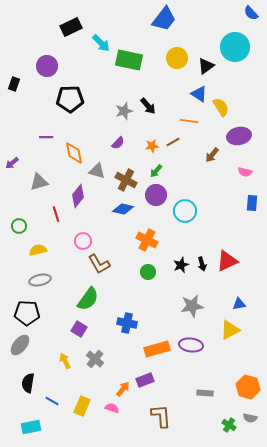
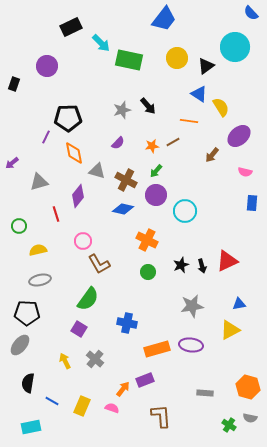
black pentagon at (70, 99): moved 2 px left, 19 px down
gray star at (124, 111): moved 2 px left, 1 px up
purple ellipse at (239, 136): rotated 30 degrees counterclockwise
purple line at (46, 137): rotated 64 degrees counterclockwise
black arrow at (202, 264): moved 2 px down
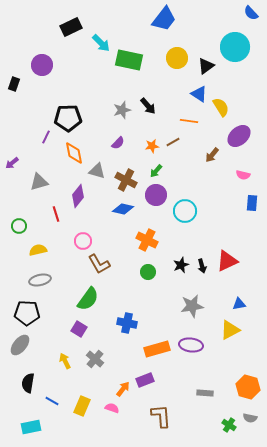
purple circle at (47, 66): moved 5 px left, 1 px up
pink semicircle at (245, 172): moved 2 px left, 3 px down
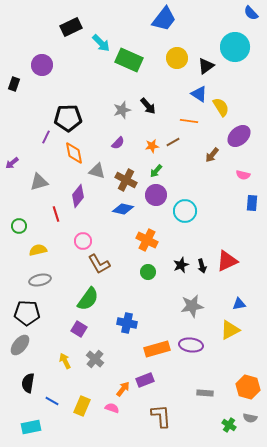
green rectangle at (129, 60): rotated 12 degrees clockwise
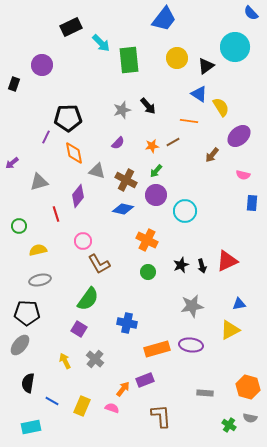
green rectangle at (129, 60): rotated 60 degrees clockwise
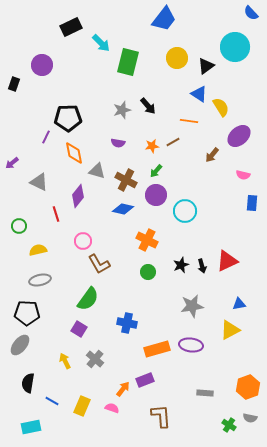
green rectangle at (129, 60): moved 1 px left, 2 px down; rotated 20 degrees clockwise
purple semicircle at (118, 143): rotated 56 degrees clockwise
gray triangle at (39, 182): rotated 42 degrees clockwise
orange hexagon at (248, 387): rotated 25 degrees clockwise
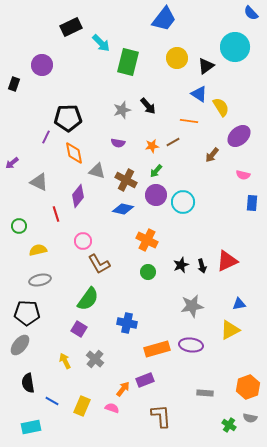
cyan circle at (185, 211): moved 2 px left, 9 px up
black semicircle at (28, 383): rotated 18 degrees counterclockwise
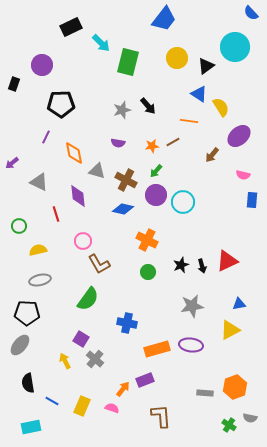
black pentagon at (68, 118): moved 7 px left, 14 px up
purple diamond at (78, 196): rotated 45 degrees counterclockwise
blue rectangle at (252, 203): moved 3 px up
purple square at (79, 329): moved 2 px right, 10 px down
orange hexagon at (248, 387): moved 13 px left
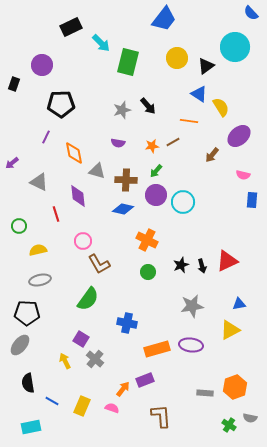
brown cross at (126, 180): rotated 25 degrees counterclockwise
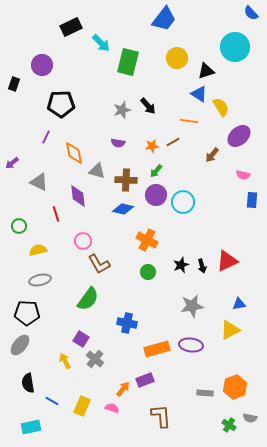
black triangle at (206, 66): moved 5 px down; rotated 18 degrees clockwise
